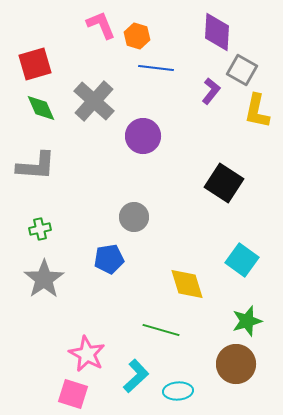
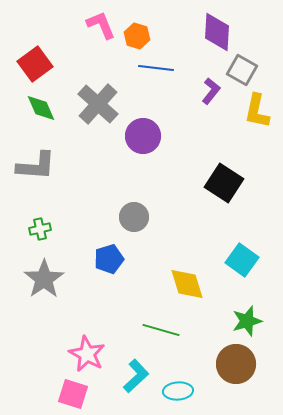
red square: rotated 20 degrees counterclockwise
gray cross: moved 4 px right, 3 px down
blue pentagon: rotated 8 degrees counterclockwise
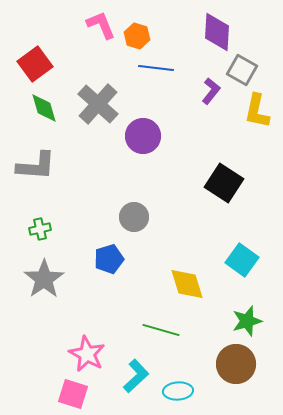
green diamond: moved 3 px right; rotated 8 degrees clockwise
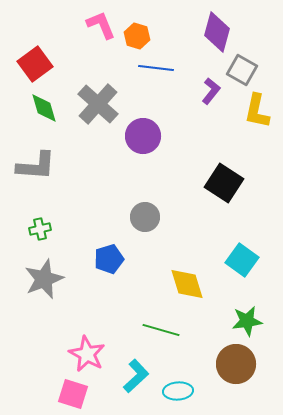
purple diamond: rotated 12 degrees clockwise
gray circle: moved 11 px right
gray star: rotated 12 degrees clockwise
green star: rotated 8 degrees clockwise
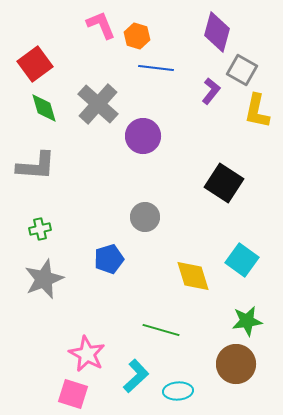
yellow diamond: moved 6 px right, 8 px up
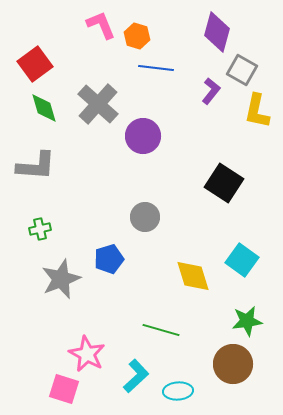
gray star: moved 17 px right
brown circle: moved 3 px left
pink square: moved 9 px left, 5 px up
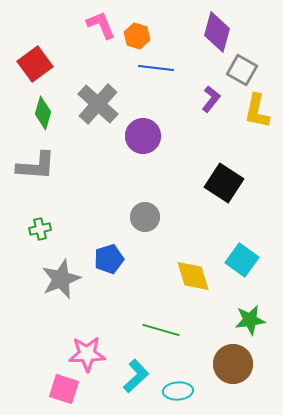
purple L-shape: moved 8 px down
green diamond: moved 1 px left, 5 px down; rotated 32 degrees clockwise
green star: moved 3 px right, 1 px up
pink star: rotated 30 degrees counterclockwise
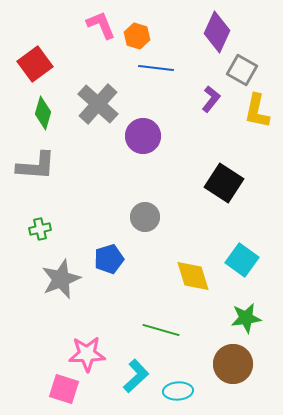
purple diamond: rotated 9 degrees clockwise
green star: moved 4 px left, 2 px up
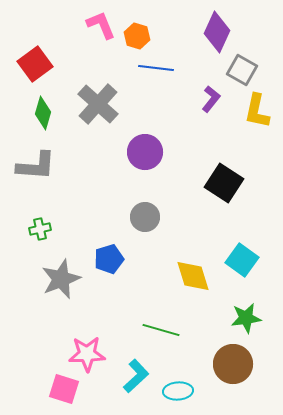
purple circle: moved 2 px right, 16 px down
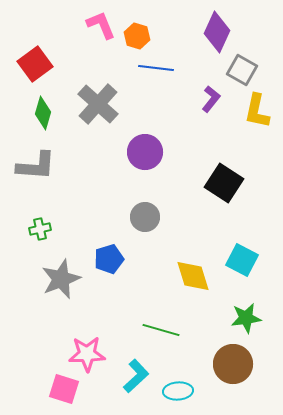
cyan square: rotated 8 degrees counterclockwise
